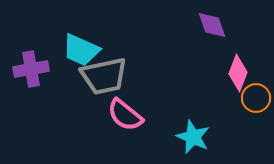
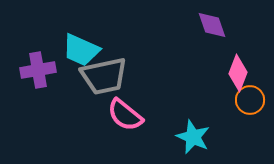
purple cross: moved 7 px right, 1 px down
orange circle: moved 6 px left, 2 px down
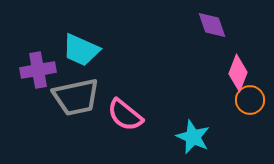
gray trapezoid: moved 28 px left, 21 px down
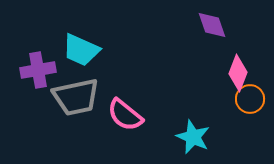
orange circle: moved 1 px up
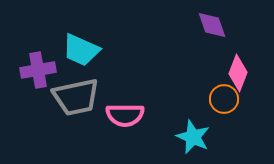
orange circle: moved 26 px left
pink semicircle: rotated 39 degrees counterclockwise
